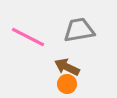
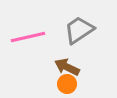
gray trapezoid: rotated 24 degrees counterclockwise
pink line: rotated 40 degrees counterclockwise
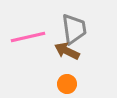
gray trapezoid: moved 5 px left, 1 px up; rotated 116 degrees clockwise
brown arrow: moved 16 px up
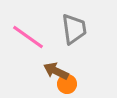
pink line: rotated 48 degrees clockwise
brown arrow: moved 11 px left, 20 px down
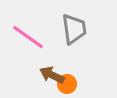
brown arrow: moved 4 px left, 4 px down
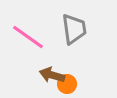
brown arrow: rotated 10 degrees counterclockwise
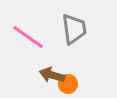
orange circle: moved 1 px right
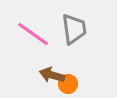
pink line: moved 5 px right, 3 px up
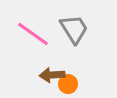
gray trapezoid: rotated 24 degrees counterclockwise
brown arrow: rotated 20 degrees counterclockwise
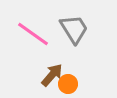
brown arrow: rotated 135 degrees clockwise
